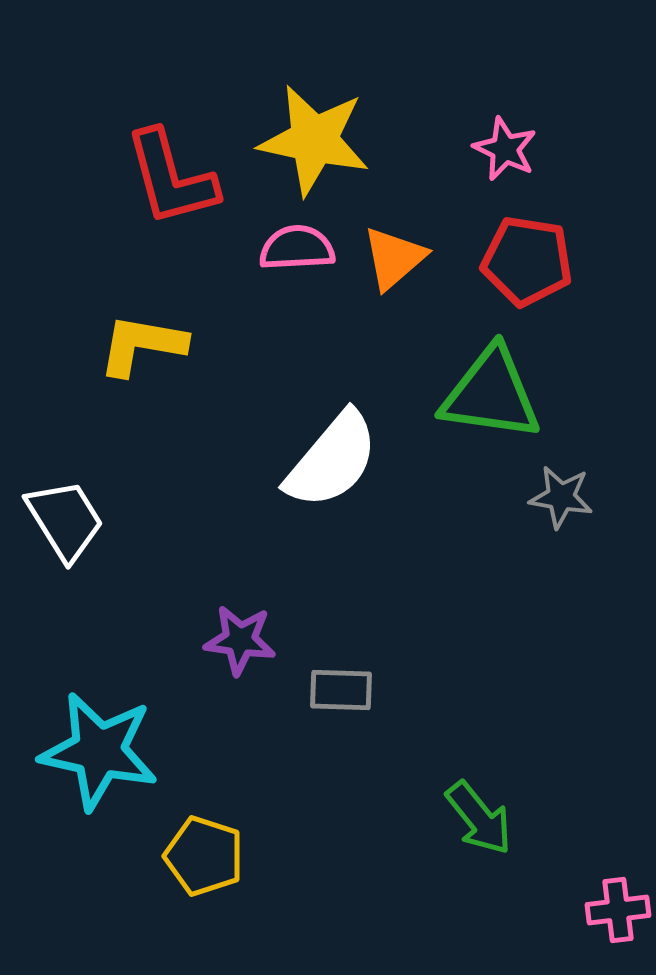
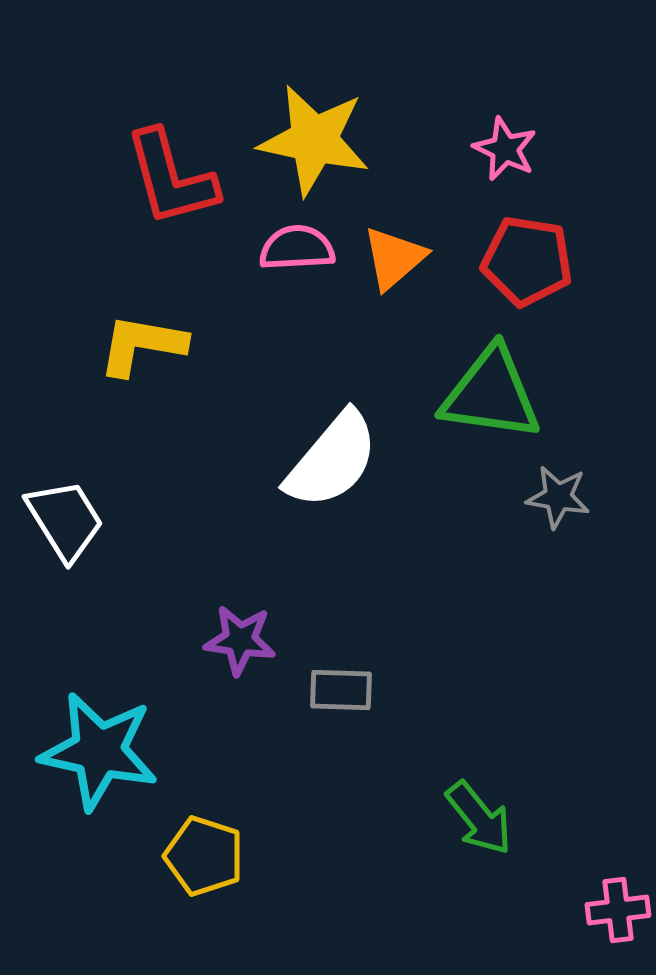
gray star: moved 3 px left
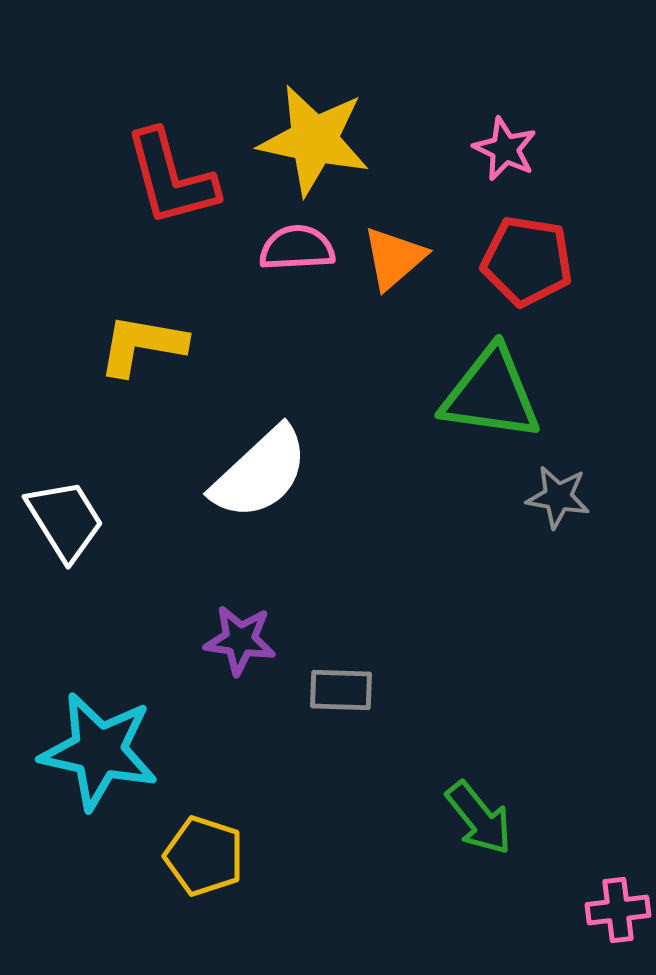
white semicircle: moved 72 px left, 13 px down; rotated 7 degrees clockwise
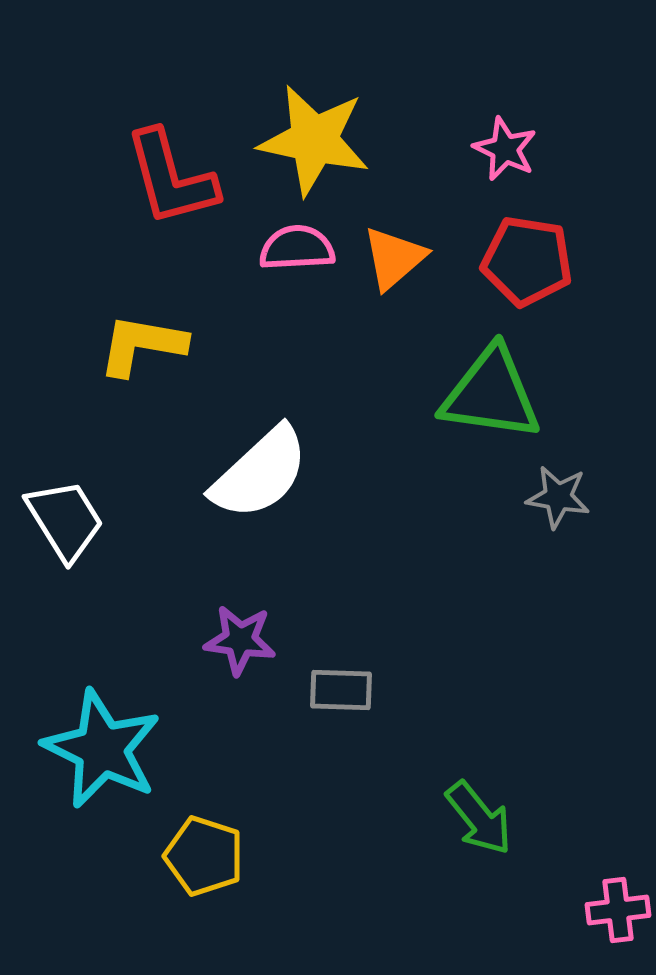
cyan star: moved 3 px right, 2 px up; rotated 14 degrees clockwise
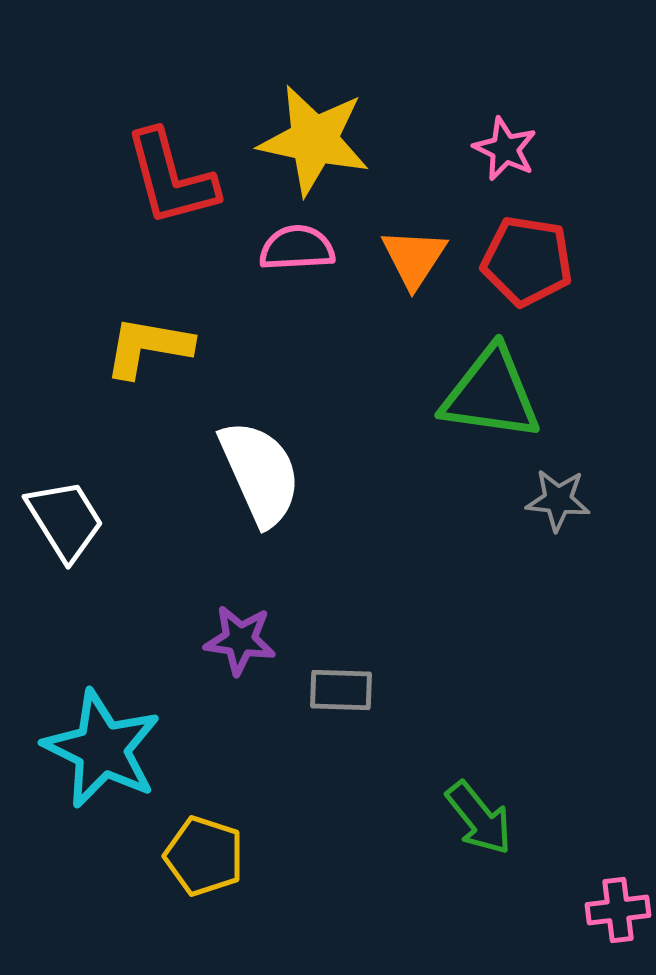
orange triangle: moved 20 px right; rotated 16 degrees counterclockwise
yellow L-shape: moved 6 px right, 2 px down
white semicircle: rotated 71 degrees counterclockwise
gray star: moved 3 px down; rotated 4 degrees counterclockwise
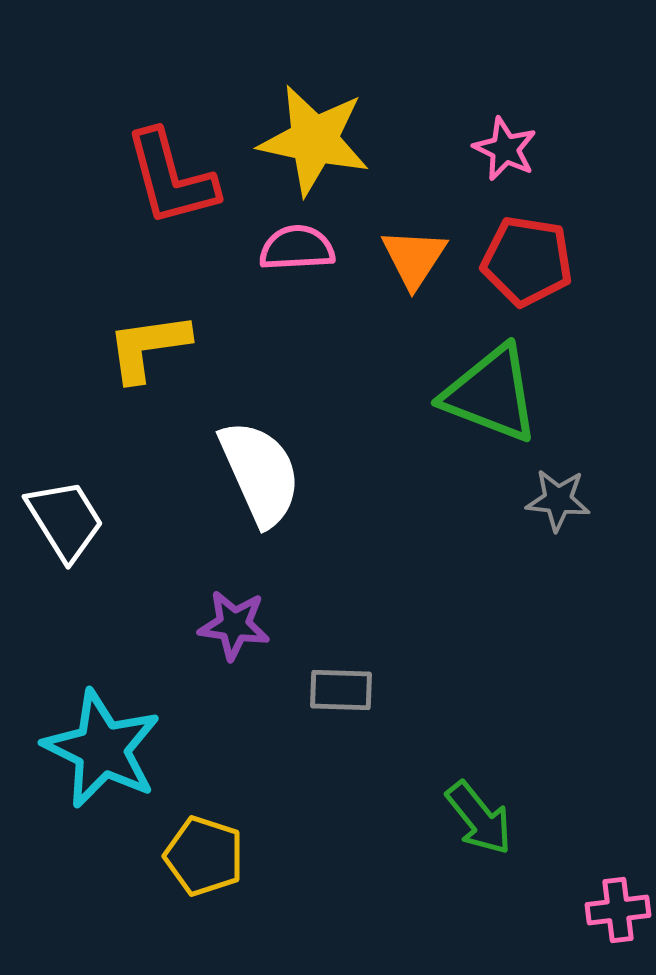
yellow L-shape: rotated 18 degrees counterclockwise
green triangle: rotated 13 degrees clockwise
purple star: moved 6 px left, 15 px up
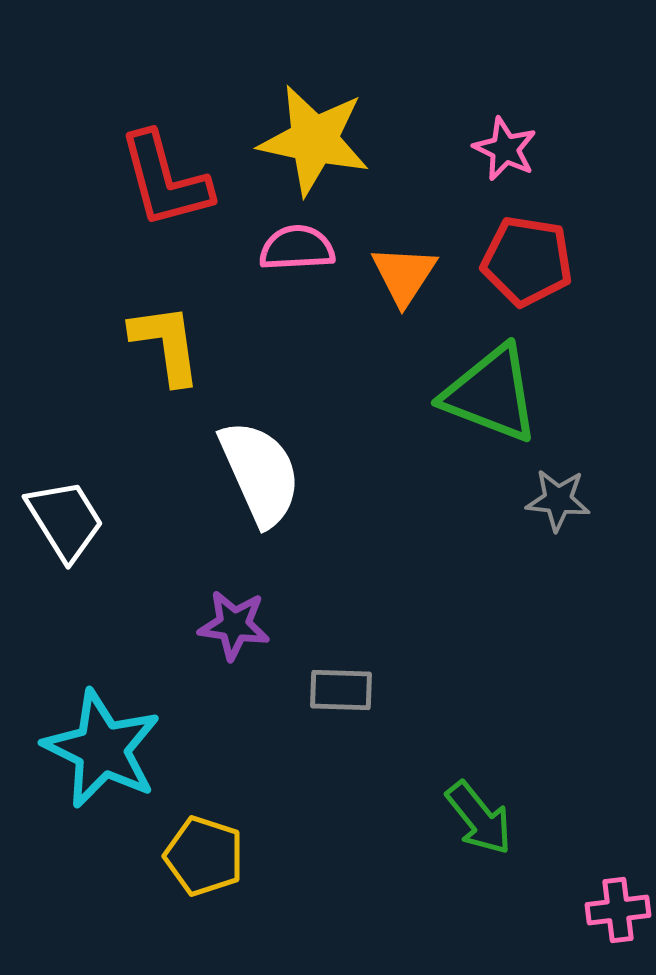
red L-shape: moved 6 px left, 2 px down
orange triangle: moved 10 px left, 17 px down
yellow L-shape: moved 18 px right, 3 px up; rotated 90 degrees clockwise
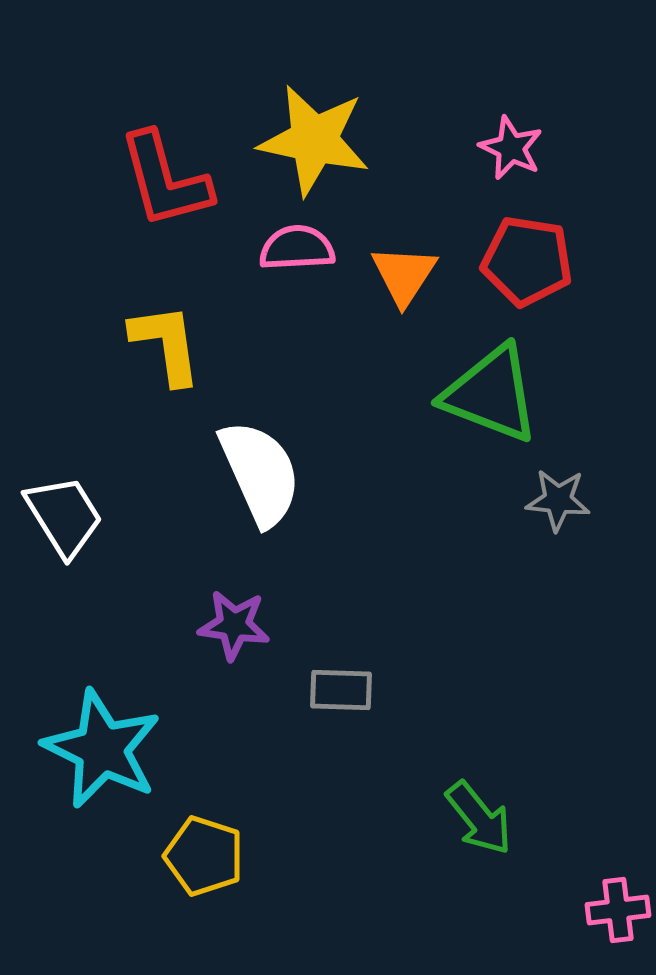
pink star: moved 6 px right, 1 px up
white trapezoid: moved 1 px left, 4 px up
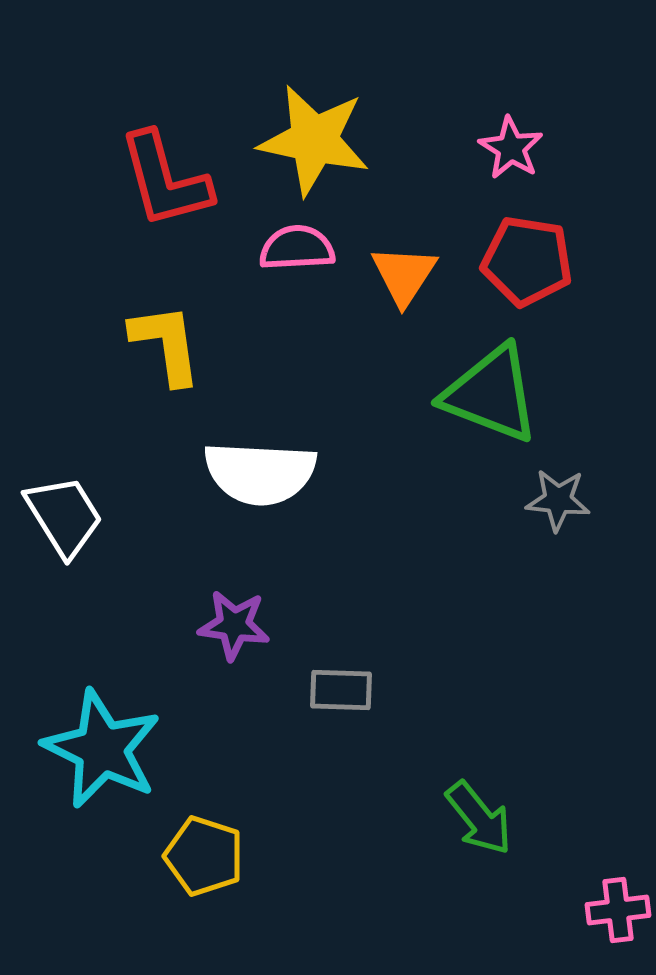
pink star: rotated 6 degrees clockwise
white semicircle: rotated 117 degrees clockwise
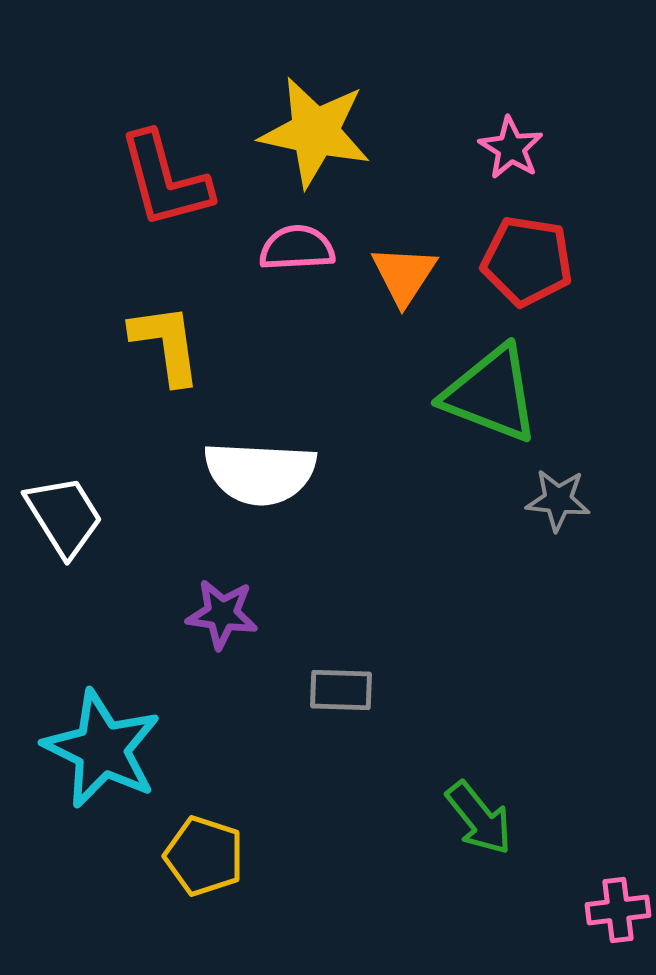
yellow star: moved 1 px right, 8 px up
purple star: moved 12 px left, 11 px up
